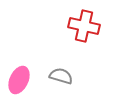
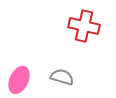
gray semicircle: moved 1 px right, 1 px down
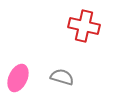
pink ellipse: moved 1 px left, 2 px up
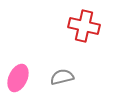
gray semicircle: rotated 30 degrees counterclockwise
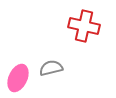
gray semicircle: moved 11 px left, 9 px up
